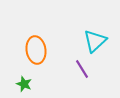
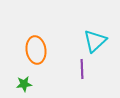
purple line: rotated 30 degrees clockwise
green star: rotated 28 degrees counterclockwise
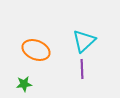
cyan triangle: moved 11 px left
orange ellipse: rotated 60 degrees counterclockwise
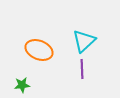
orange ellipse: moved 3 px right
green star: moved 2 px left, 1 px down
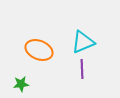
cyan triangle: moved 1 px left, 1 px down; rotated 20 degrees clockwise
green star: moved 1 px left, 1 px up
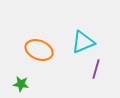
purple line: moved 14 px right; rotated 18 degrees clockwise
green star: rotated 14 degrees clockwise
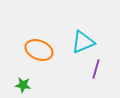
green star: moved 2 px right, 1 px down
